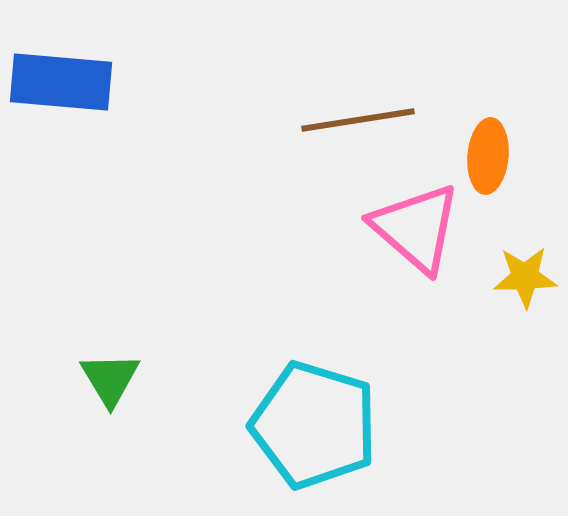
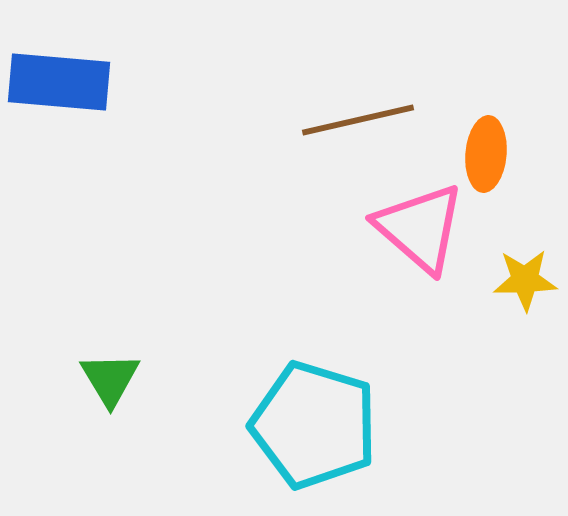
blue rectangle: moved 2 px left
brown line: rotated 4 degrees counterclockwise
orange ellipse: moved 2 px left, 2 px up
pink triangle: moved 4 px right
yellow star: moved 3 px down
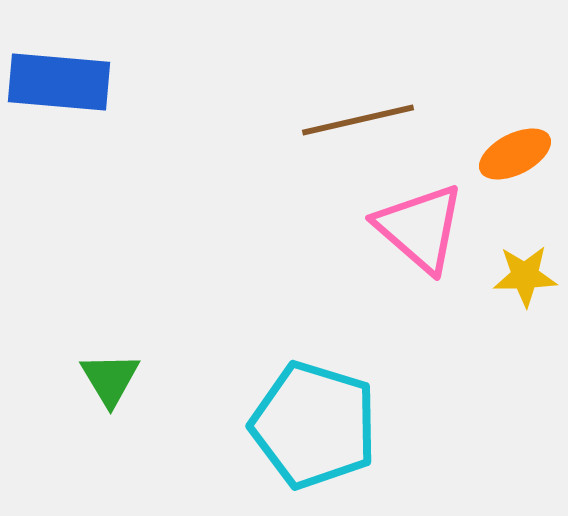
orange ellipse: moved 29 px right; rotated 58 degrees clockwise
yellow star: moved 4 px up
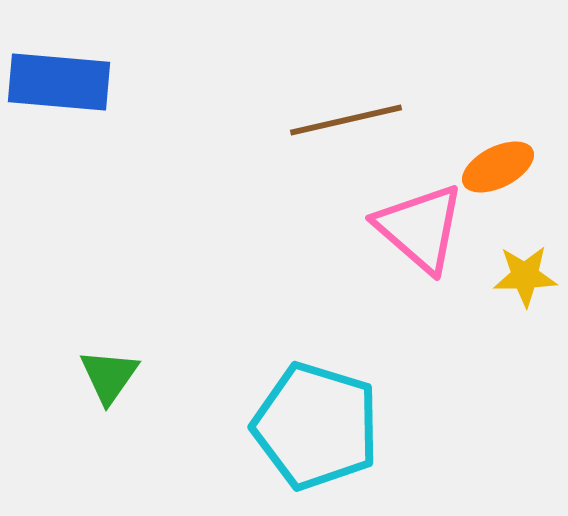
brown line: moved 12 px left
orange ellipse: moved 17 px left, 13 px down
green triangle: moved 1 px left, 3 px up; rotated 6 degrees clockwise
cyan pentagon: moved 2 px right, 1 px down
